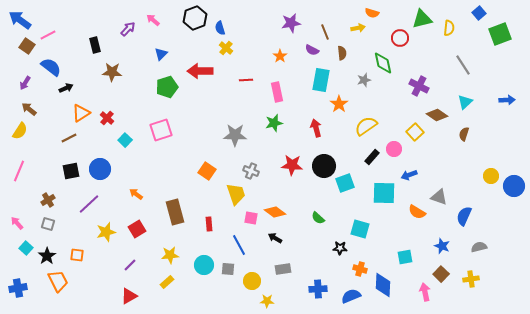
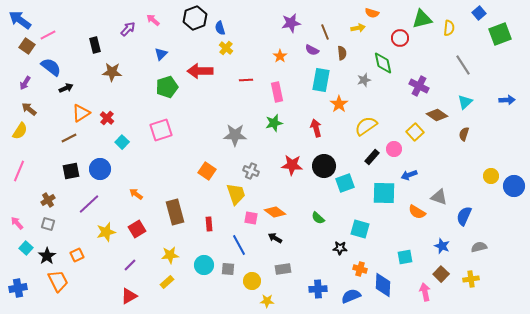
cyan square at (125, 140): moved 3 px left, 2 px down
orange square at (77, 255): rotated 32 degrees counterclockwise
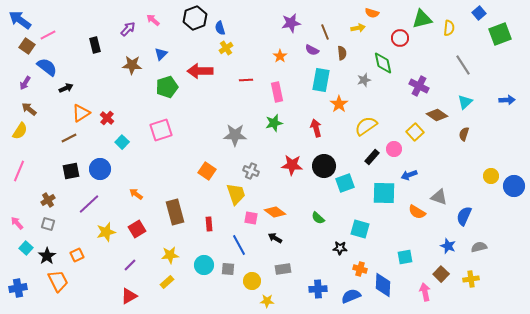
yellow cross at (226, 48): rotated 16 degrees clockwise
blue semicircle at (51, 67): moved 4 px left
brown star at (112, 72): moved 20 px right, 7 px up
blue star at (442, 246): moved 6 px right
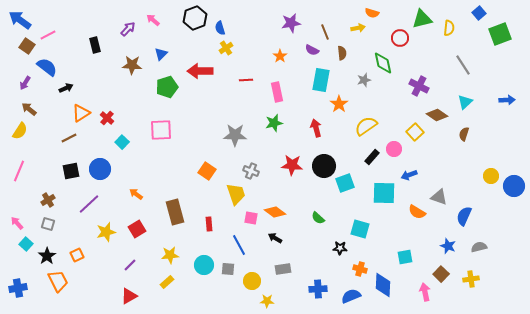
pink square at (161, 130): rotated 15 degrees clockwise
cyan square at (26, 248): moved 4 px up
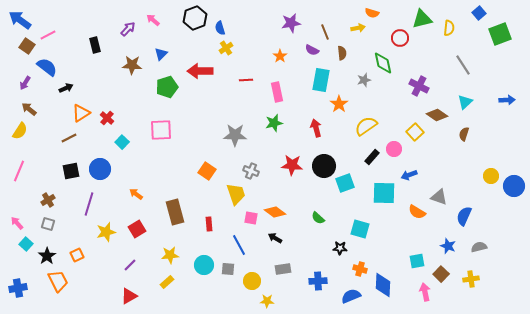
purple line at (89, 204): rotated 30 degrees counterclockwise
cyan square at (405, 257): moved 12 px right, 4 px down
blue cross at (318, 289): moved 8 px up
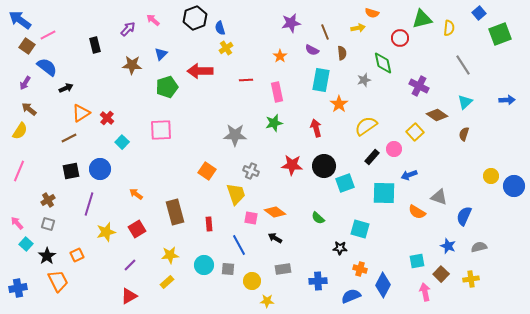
blue diamond at (383, 285): rotated 25 degrees clockwise
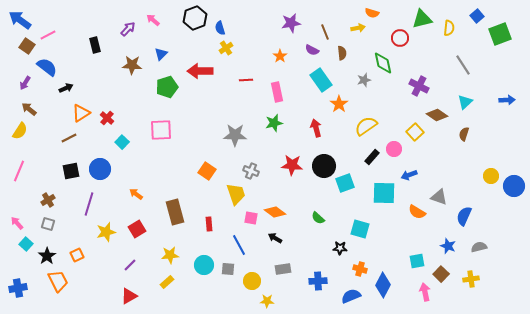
blue square at (479, 13): moved 2 px left, 3 px down
cyan rectangle at (321, 80): rotated 45 degrees counterclockwise
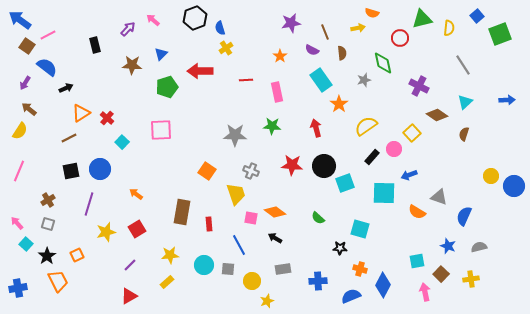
green star at (274, 123): moved 2 px left, 3 px down; rotated 18 degrees clockwise
yellow square at (415, 132): moved 3 px left, 1 px down
brown rectangle at (175, 212): moved 7 px right; rotated 25 degrees clockwise
yellow star at (267, 301): rotated 24 degrees counterclockwise
